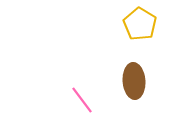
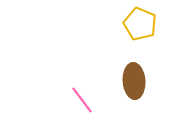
yellow pentagon: rotated 8 degrees counterclockwise
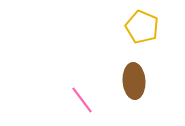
yellow pentagon: moved 2 px right, 3 px down
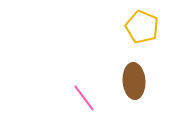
pink line: moved 2 px right, 2 px up
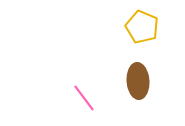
brown ellipse: moved 4 px right
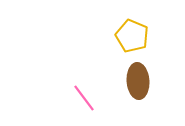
yellow pentagon: moved 10 px left, 9 px down
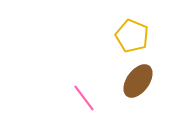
brown ellipse: rotated 40 degrees clockwise
